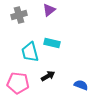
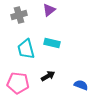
cyan trapezoid: moved 4 px left, 3 px up
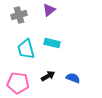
blue semicircle: moved 8 px left, 7 px up
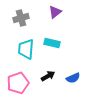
purple triangle: moved 6 px right, 2 px down
gray cross: moved 2 px right, 3 px down
cyan trapezoid: rotated 20 degrees clockwise
blue semicircle: rotated 136 degrees clockwise
pink pentagon: rotated 25 degrees counterclockwise
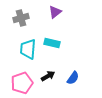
cyan trapezoid: moved 2 px right
blue semicircle: rotated 32 degrees counterclockwise
pink pentagon: moved 4 px right
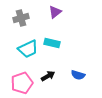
cyan trapezoid: rotated 120 degrees counterclockwise
blue semicircle: moved 5 px right, 3 px up; rotated 72 degrees clockwise
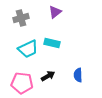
blue semicircle: rotated 72 degrees clockwise
pink pentagon: rotated 25 degrees clockwise
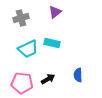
black arrow: moved 3 px down
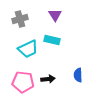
purple triangle: moved 3 px down; rotated 24 degrees counterclockwise
gray cross: moved 1 px left, 1 px down
cyan rectangle: moved 3 px up
black arrow: rotated 24 degrees clockwise
pink pentagon: moved 1 px right, 1 px up
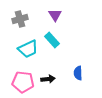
cyan rectangle: rotated 35 degrees clockwise
blue semicircle: moved 2 px up
